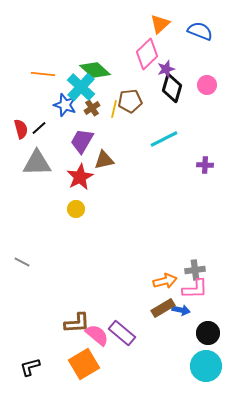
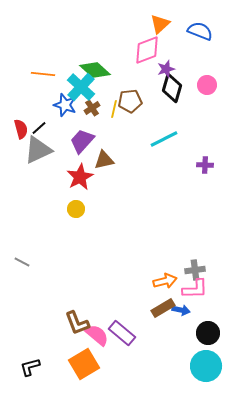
pink diamond: moved 4 px up; rotated 24 degrees clockwise
purple trapezoid: rotated 12 degrees clockwise
gray triangle: moved 1 px right, 13 px up; rotated 24 degrees counterclockwise
brown L-shape: rotated 72 degrees clockwise
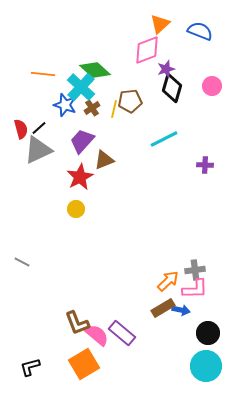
pink circle: moved 5 px right, 1 px down
brown triangle: rotated 10 degrees counterclockwise
orange arrow: moved 3 px right; rotated 30 degrees counterclockwise
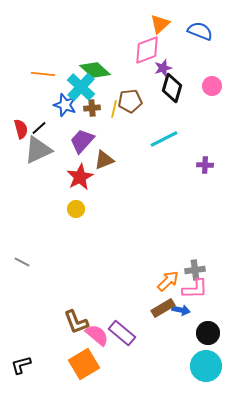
purple star: moved 3 px left, 1 px up
brown cross: rotated 28 degrees clockwise
brown L-shape: moved 1 px left, 1 px up
black L-shape: moved 9 px left, 2 px up
